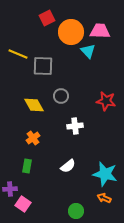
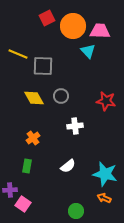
orange circle: moved 2 px right, 6 px up
yellow diamond: moved 7 px up
purple cross: moved 1 px down
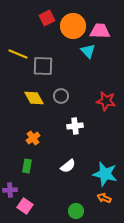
pink square: moved 2 px right, 2 px down
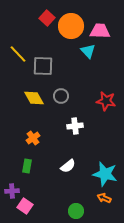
red square: rotated 21 degrees counterclockwise
orange circle: moved 2 px left
yellow line: rotated 24 degrees clockwise
purple cross: moved 2 px right, 1 px down
